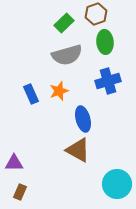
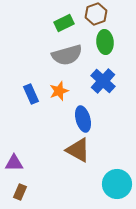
green rectangle: rotated 18 degrees clockwise
blue cross: moved 5 px left; rotated 30 degrees counterclockwise
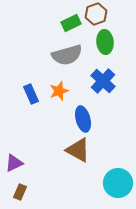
green rectangle: moved 7 px right
purple triangle: rotated 24 degrees counterclockwise
cyan circle: moved 1 px right, 1 px up
